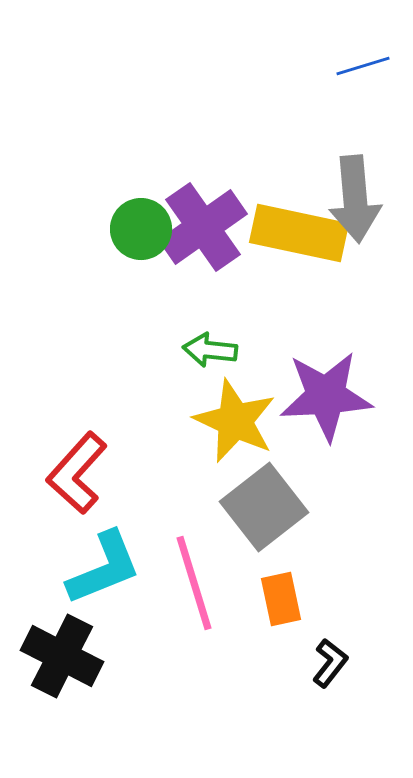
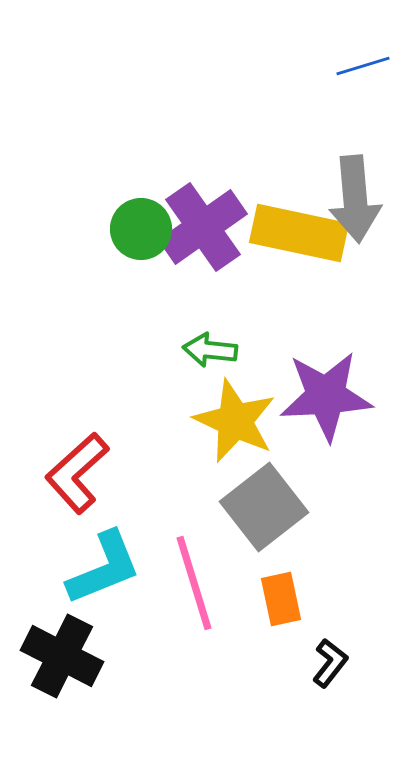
red L-shape: rotated 6 degrees clockwise
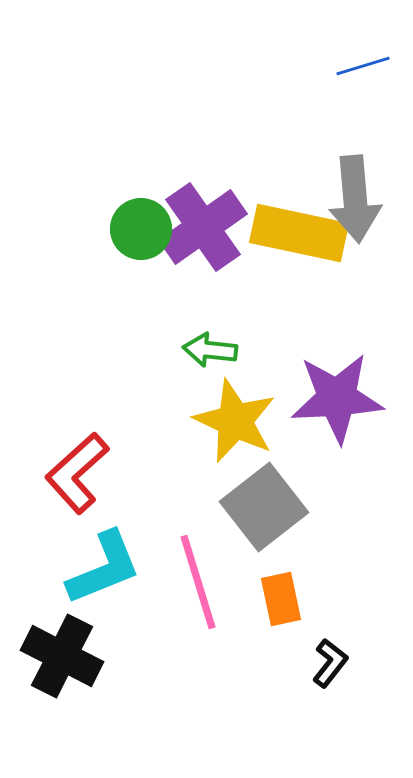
purple star: moved 11 px right, 2 px down
pink line: moved 4 px right, 1 px up
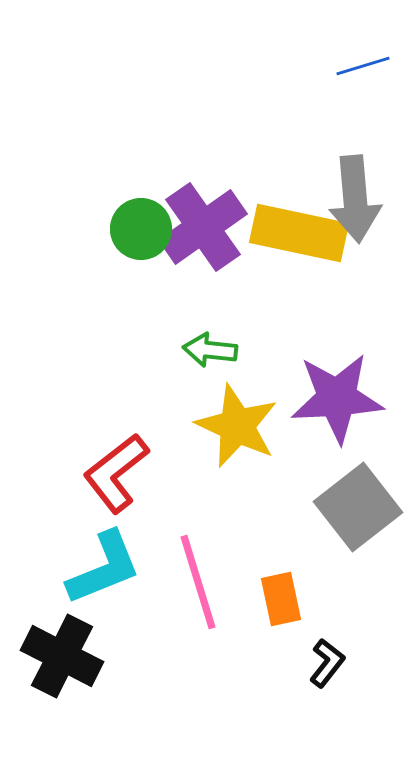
yellow star: moved 2 px right, 5 px down
red L-shape: moved 39 px right; rotated 4 degrees clockwise
gray square: moved 94 px right
black L-shape: moved 3 px left
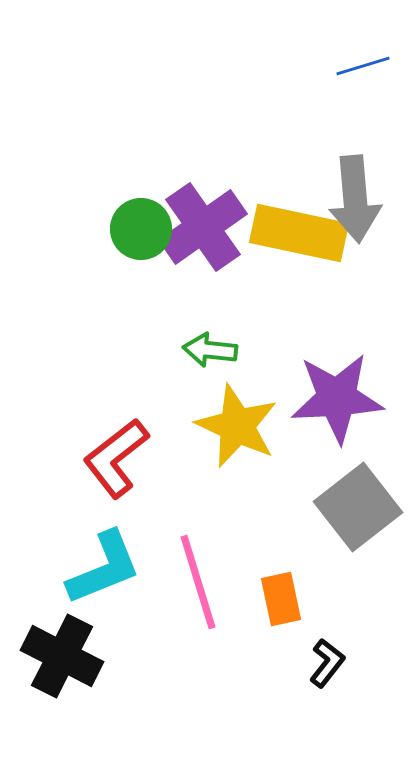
red L-shape: moved 15 px up
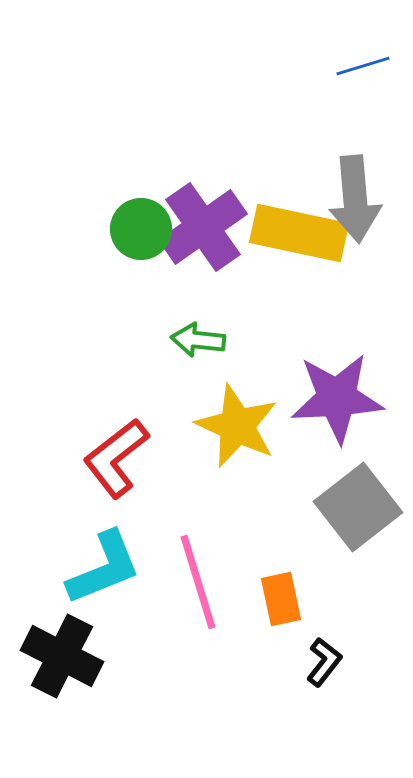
green arrow: moved 12 px left, 10 px up
black L-shape: moved 3 px left, 1 px up
